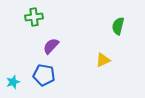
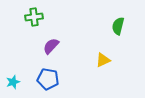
blue pentagon: moved 4 px right, 4 px down
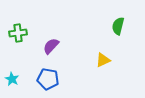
green cross: moved 16 px left, 16 px down
cyan star: moved 1 px left, 3 px up; rotated 24 degrees counterclockwise
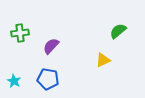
green semicircle: moved 5 px down; rotated 36 degrees clockwise
green cross: moved 2 px right
cyan star: moved 2 px right, 2 px down
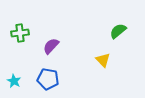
yellow triangle: rotated 49 degrees counterclockwise
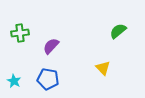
yellow triangle: moved 8 px down
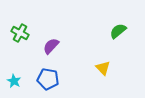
green cross: rotated 36 degrees clockwise
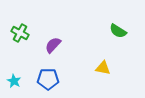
green semicircle: rotated 108 degrees counterclockwise
purple semicircle: moved 2 px right, 1 px up
yellow triangle: rotated 35 degrees counterclockwise
blue pentagon: rotated 10 degrees counterclockwise
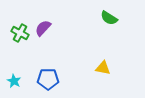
green semicircle: moved 9 px left, 13 px up
purple semicircle: moved 10 px left, 17 px up
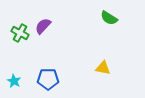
purple semicircle: moved 2 px up
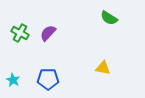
purple semicircle: moved 5 px right, 7 px down
cyan star: moved 1 px left, 1 px up
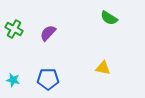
green cross: moved 6 px left, 4 px up
cyan star: rotated 16 degrees counterclockwise
